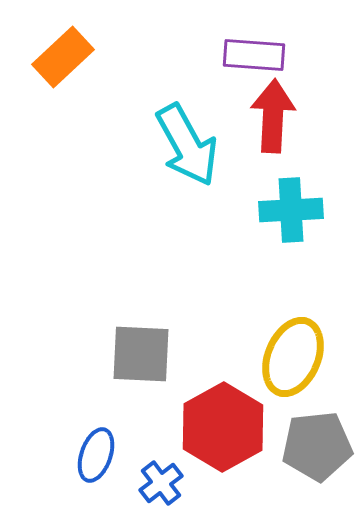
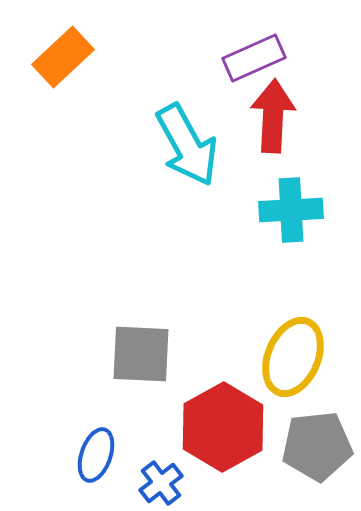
purple rectangle: moved 3 px down; rotated 28 degrees counterclockwise
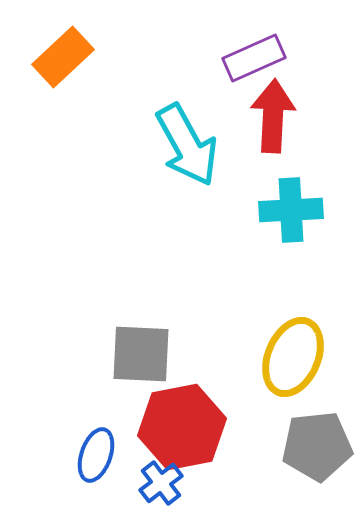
red hexagon: moved 41 px left; rotated 18 degrees clockwise
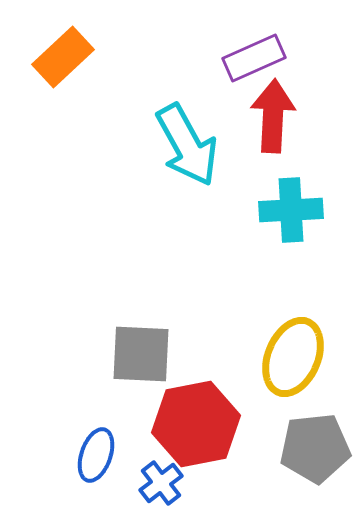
red hexagon: moved 14 px right, 3 px up
gray pentagon: moved 2 px left, 2 px down
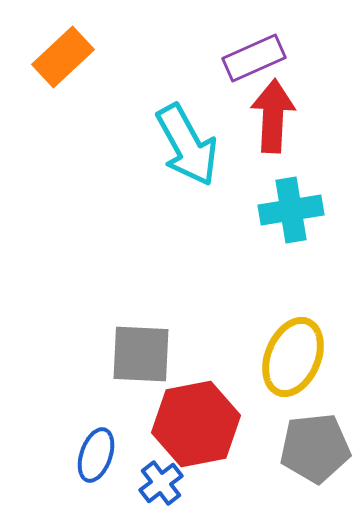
cyan cross: rotated 6 degrees counterclockwise
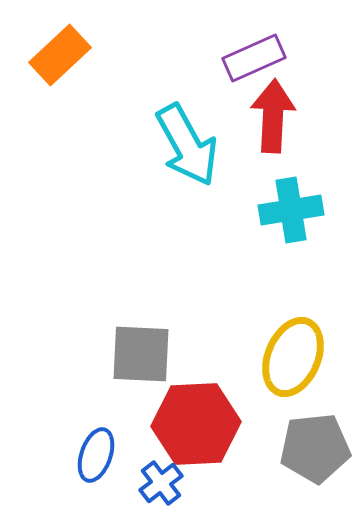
orange rectangle: moved 3 px left, 2 px up
red hexagon: rotated 8 degrees clockwise
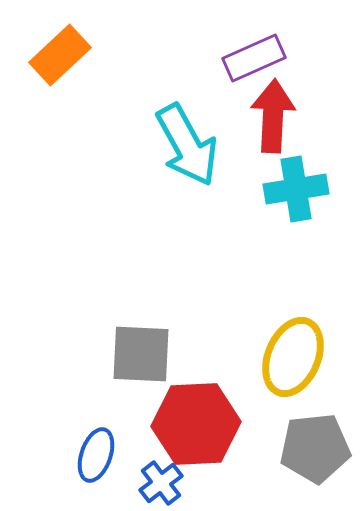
cyan cross: moved 5 px right, 21 px up
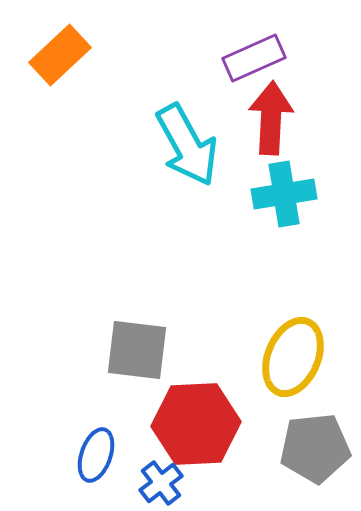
red arrow: moved 2 px left, 2 px down
cyan cross: moved 12 px left, 5 px down
gray square: moved 4 px left, 4 px up; rotated 4 degrees clockwise
